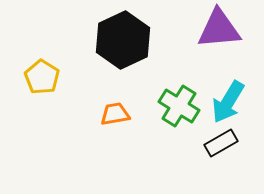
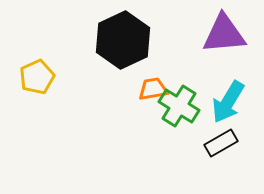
purple triangle: moved 5 px right, 5 px down
yellow pentagon: moved 5 px left; rotated 16 degrees clockwise
orange trapezoid: moved 38 px right, 25 px up
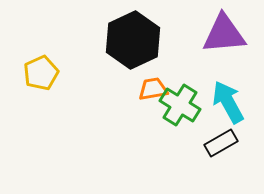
black hexagon: moved 10 px right
yellow pentagon: moved 4 px right, 4 px up
cyan arrow: rotated 120 degrees clockwise
green cross: moved 1 px right, 1 px up
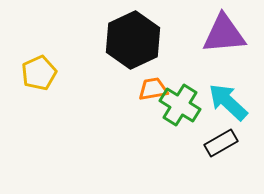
yellow pentagon: moved 2 px left
cyan arrow: rotated 18 degrees counterclockwise
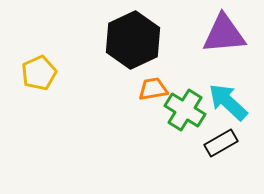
green cross: moved 5 px right, 5 px down
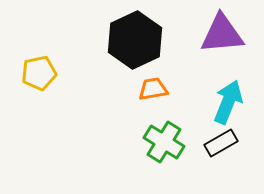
purple triangle: moved 2 px left
black hexagon: moved 2 px right
yellow pentagon: rotated 12 degrees clockwise
cyan arrow: rotated 69 degrees clockwise
green cross: moved 21 px left, 32 px down
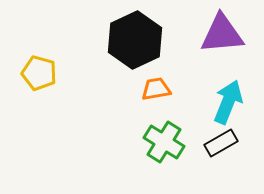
yellow pentagon: rotated 28 degrees clockwise
orange trapezoid: moved 3 px right
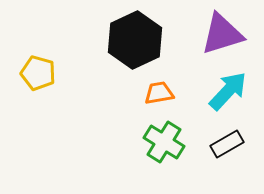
purple triangle: rotated 12 degrees counterclockwise
yellow pentagon: moved 1 px left
orange trapezoid: moved 3 px right, 4 px down
cyan arrow: moved 11 px up; rotated 21 degrees clockwise
black rectangle: moved 6 px right, 1 px down
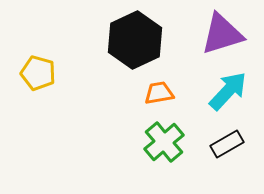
green cross: rotated 18 degrees clockwise
